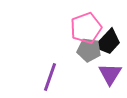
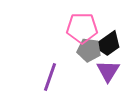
pink pentagon: moved 4 px left; rotated 20 degrees clockwise
black trapezoid: moved 2 px down; rotated 12 degrees clockwise
purple triangle: moved 2 px left, 3 px up
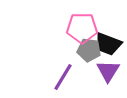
black trapezoid: rotated 56 degrees clockwise
purple line: moved 13 px right; rotated 12 degrees clockwise
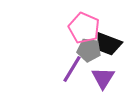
pink pentagon: moved 2 px right; rotated 24 degrees clockwise
purple triangle: moved 5 px left, 7 px down
purple line: moved 9 px right, 8 px up
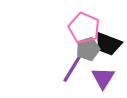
gray pentagon: moved 1 px left, 1 px up; rotated 25 degrees counterclockwise
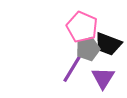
pink pentagon: moved 2 px left, 1 px up
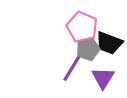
black trapezoid: moved 1 px right, 1 px up
purple line: moved 1 px up
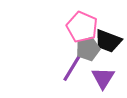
black trapezoid: moved 1 px left, 2 px up
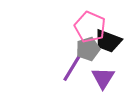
pink pentagon: moved 8 px right
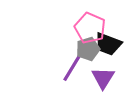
pink pentagon: moved 1 px down
black trapezoid: moved 3 px down
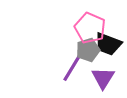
gray pentagon: moved 1 px down
